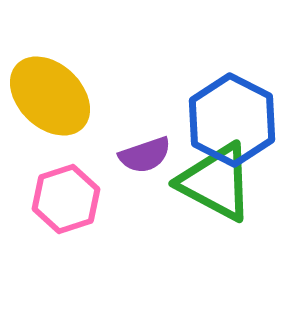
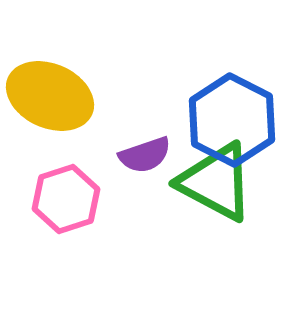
yellow ellipse: rotated 20 degrees counterclockwise
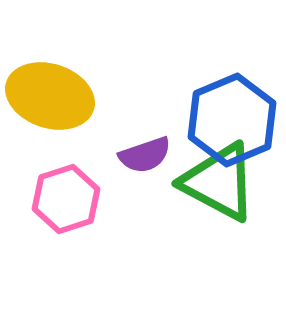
yellow ellipse: rotated 6 degrees counterclockwise
blue hexagon: rotated 10 degrees clockwise
green triangle: moved 3 px right
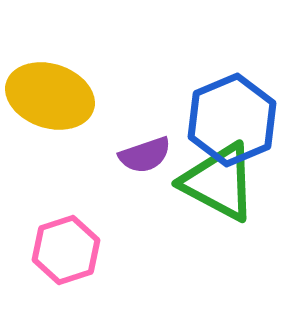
pink hexagon: moved 51 px down
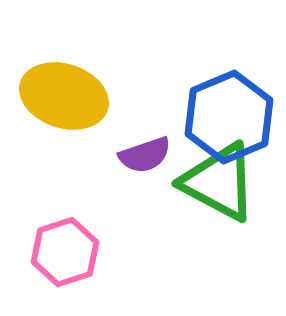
yellow ellipse: moved 14 px right
blue hexagon: moved 3 px left, 3 px up
pink hexagon: moved 1 px left, 2 px down
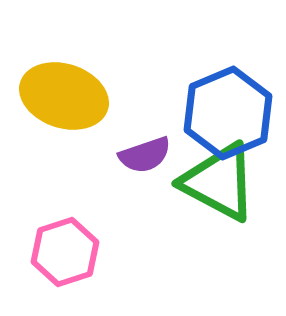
blue hexagon: moved 1 px left, 4 px up
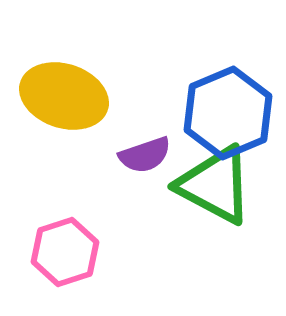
green triangle: moved 4 px left, 3 px down
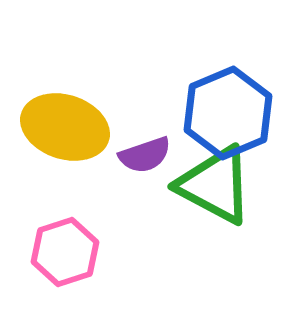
yellow ellipse: moved 1 px right, 31 px down
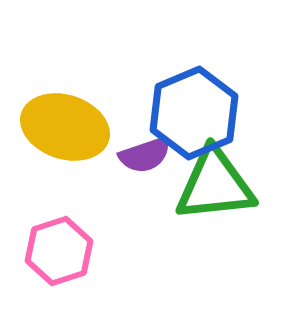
blue hexagon: moved 34 px left
green triangle: rotated 34 degrees counterclockwise
pink hexagon: moved 6 px left, 1 px up
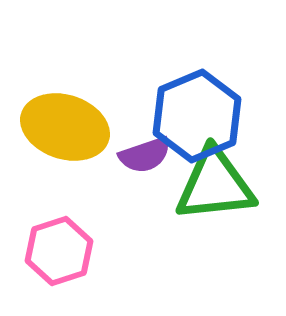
blue hexagon: moved 3 px right, 3 px down
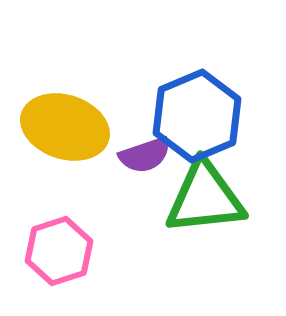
green triangle: moved 10 px left, 13 px down
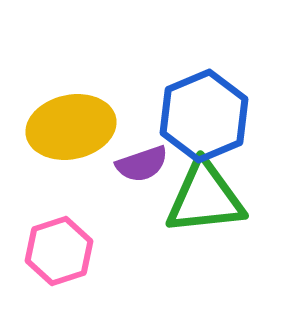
blue hexagon: moved 7 px right
yellow ellipse: moved 6 px right; rotated 30 degrees counterclockwise
purple semicircle: moved 3 px left, 9 px down
